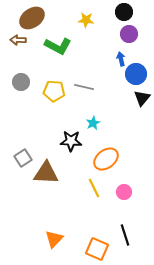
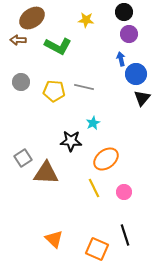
orange triangle: rotated 30 degrees counterclockwise
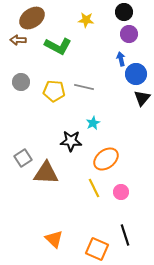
pink circle: moved 3 px left
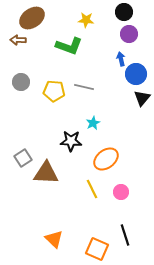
green L-shape: moved 11 px right; rotated 8 degrees counterclockwise
yellow line: moved 2 px left, 1 px down
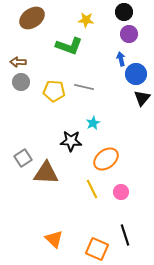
brown arrow: moved 22 px down
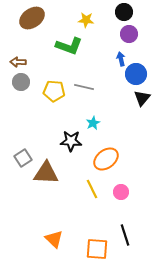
orange square: rotated 20 degrees counterclockwise
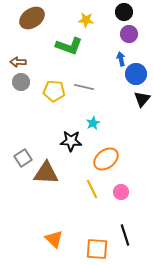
black triangle: moved 1 px down
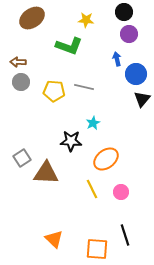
blue arrow: moved 4 px left
gray square: moved 1 px left
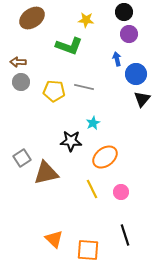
orange ellipse: moved 1 px left, 2 px up
brown triangle: rotated 16 degrees counterclockwise
orange square: moved 9 px left, 1 px down
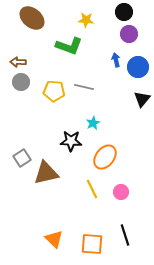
brown ellipse: rotated 75 degrees clockwise
blue arrow: moved 1 px left, 1 px down
blue circle: moved 2 px right, 7 px up
orange ellipse: rotated 15 degrees counterclockwise
orange square: moved 4 px right, 6 px up
